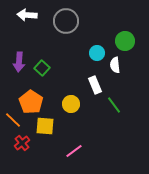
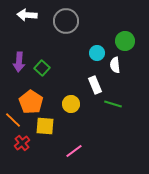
green line: moved 1 px left, 1 px up; rotated 36 degrees counterclockwise
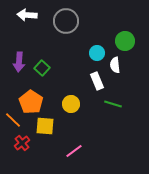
white rectangle: moved 2 px right, 4 px up
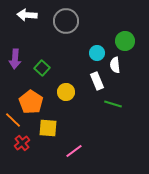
purple arrow: moved 4 px left, 3 px up
yellow circle: moved 5 px left, 12 px up
yellow square: moved 3 px right, 2 px down
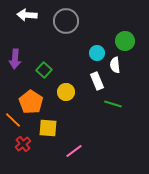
green square: moved 2 px right, 2 px down
red cross: moved 1 px right, 1 px down
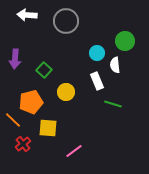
orange pentagon: rotated 25 degrees clockwise
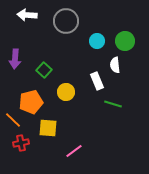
cyan circle: moved 12 px up
red cross: moved 2 px left, 1 px up; rotated 28 degrees clockwise
